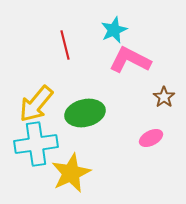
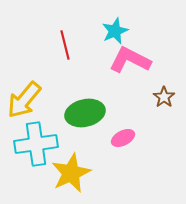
cyan star: moved 1 px right, 1 px down
yellow arrow: moved 12 px left, 4 px up
pink ellipse: moved 28 px left
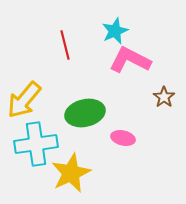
pink ellipse: rotated 40 degrees clockwise
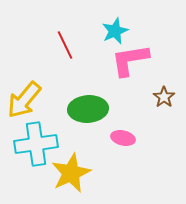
red line: rotated 12 degrees counterclockwise
pink L-shape: rotated 36 degrees counterclockwise
green ellipse: moved 3 px right, 4 px up; rotated 9 degrees clockwise
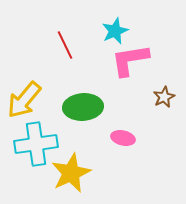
brown star: rotated 10 degrees clockwise
green ellipse: moved 5 px left, 2 px up
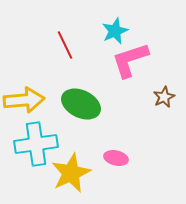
pink L-shape: rotated 9 degrees counterclockwise
yellow arrow: rotated 135 degrees counterclockwise
green ellipse: moved 2 px left, 3 px up; rotated 30 degrees clockwise
pink ellipse: moved 7 px left, 20 px down
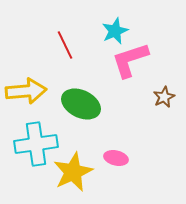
yellow arrow: moved 2 px right, 9 px up
yellow star: moved 2 px right, 1 px up
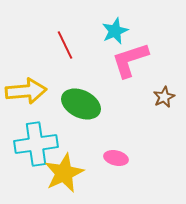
yellow star: moved 9 px left, 1 px down
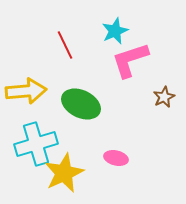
cyan cross: rotated 9 degrees counterclockwise
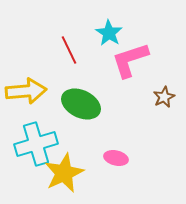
cyan star: moved 6 px left, 2 px down; rotated 16 degrees counterclockwise
red line: moved 4 px right, 5 px down
